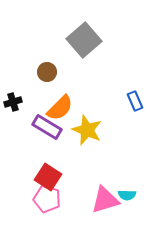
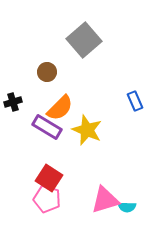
red square: moved 1 px right, 1 px down
cyan semicircle: moved 12 px down
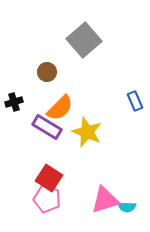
black cross: moved 1 px right
yellow star: moved 2 px down
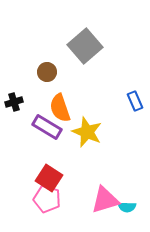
gray square: moved 1 px right, 6 px down
orange semicircle: rotated 116 degrees clockwise
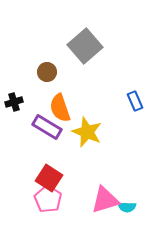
pink pentagon: moved 1 px right; rotated 16 degrees clockwise
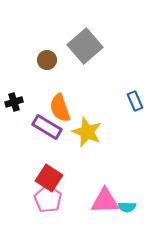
brown circle: moved 12 px up
pink triangle: moved 1 px down; rotated 16 degrees clockwise
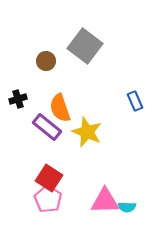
gray square: rotated 12 degrees counterclockwise
brown circle: moved 1 px left, 1 px down
black cross: moved 4 px right, 3 px up
purple rectangle: rotated 8 degrees clockwise
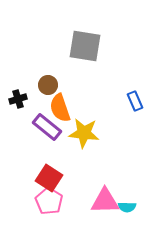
gray square: rotated 28 degrees counterclockwise
brown circle: moved 2 px right, 24 px down
yellow star: moved 3 px left, 1 px down; rotated 16 degrees counterclockwise
pink pentagon: moved 1 px right, 2 px down
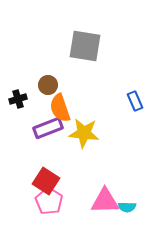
purple rectangle: moved 1 px right, 1 px down; rotated 60 degrees counterclockwise
red square: moved 3 px left, 3 px down
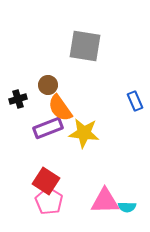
orange semicircle: rotated 16 degrees counterclockwise
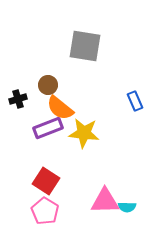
orange semicircle: rotated 16 degrees counterclockwise
pink pentagon: moved 4 px left, 10 px down
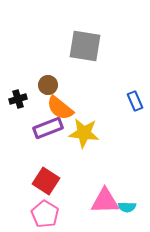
pink pentagon: moved 3 px down
